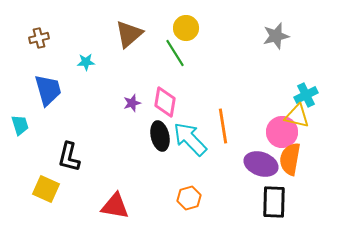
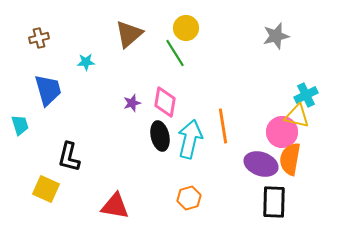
cyan arrow: rotated 57 degrees clockwise
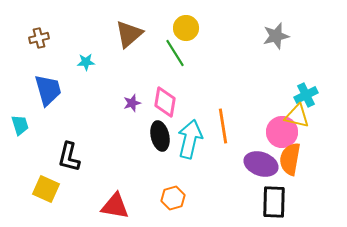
orange hexagon: moved 16 px left
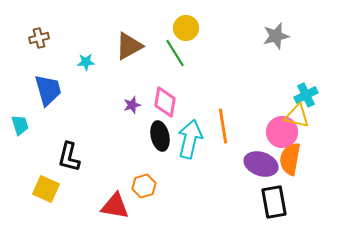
brown triangle: moved 12 px down; rotated 12 degrees clockwise
purple star: moved 2 px down
orange hexagon: moved 29 px left, 12 px up
black rectangle: rotated 12 degrees counterclockwise
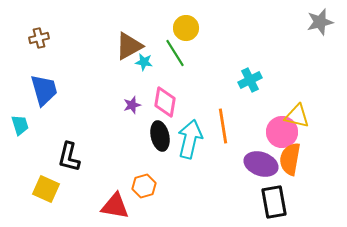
gray star: moved 44 px right, 14 px up
cyan star: moved 58 px right; rotated 12 degrees clockwise
blue trapezoid: moved 4 px left
cyan cross: moved 56 px left, 15 px up
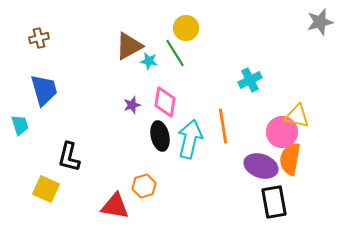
cyan star: moved 5 px right, 1 px up
purple ellipse: moved 2 px down
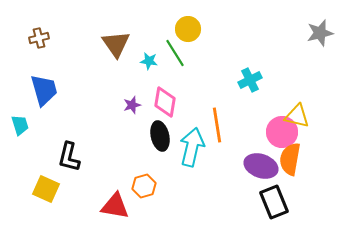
gray star: moved 11 px down
yellow circle: moved 2 px right, 1 px down
brown triangle: moved 13 px left, 2 px up; rotated 36 degrees counterclockwise
orange line: moved 6 px left, 1 px up
cyan arrow: moved 2 px right, 8 px down
black rectangle: rotated 12 degrees counterclockwise
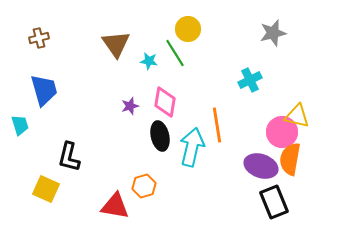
gray star: moved 47 px left
purple star: moved 2 px left, 1 px down
